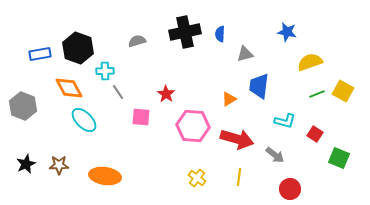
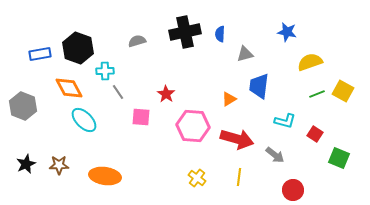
red circle: moved 3 px right, 1 px down
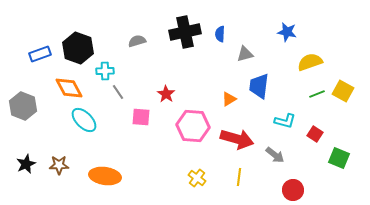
blue rectangle: rotated 10 degrees counterclockwise
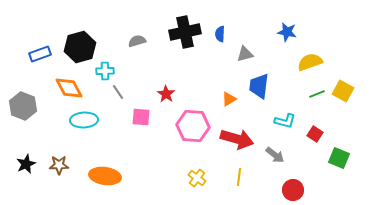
black hexagon: moved 2 px right, 1 px up; rotated 24 degrees clockwise
cyan ellipse: rotated 48 degrees counterclockwise
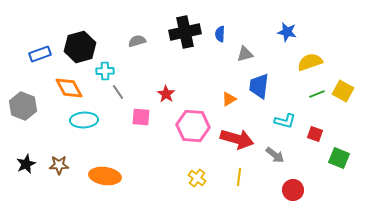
red square: rotated 14 degrees counterclockwise
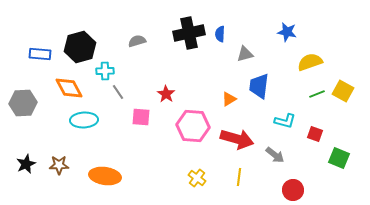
black cross: moved 4 px right, 1 px down
blue rectangle: rotated 25 degrees clockwise
gray hexagon: moved 3 px up; rotated 24 degrees counterclockwise
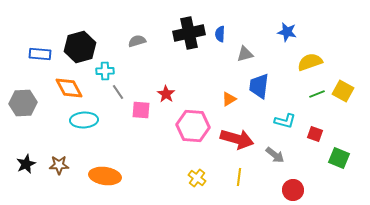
pink square: moved 7 px up
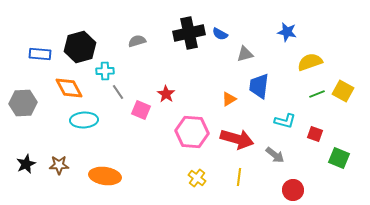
blue semicircle: rotated 63 degrees counterclockwise
pink square: rotated 18 degrees clockwise
pink hexagon: moved 1 px left, 6 px down
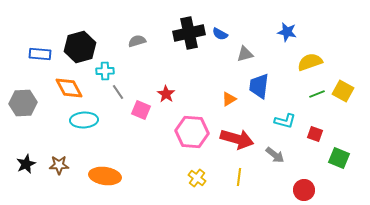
red circle: moved 11 px right
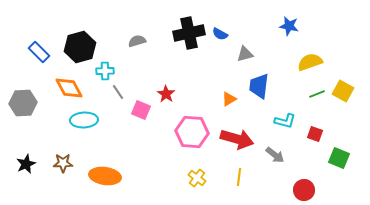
blue star: moved 2 px right, 6 px up
blue rectangle: moved 1 px left, 2 px up; rotated 40 degrees clockwise
brown star: moved 4 px right, 2 px up
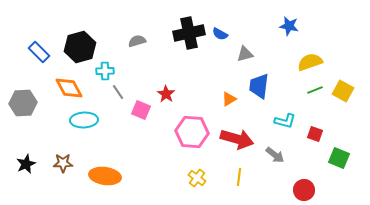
green line: moved 2 px left, 4 px up
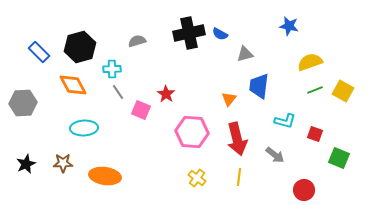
cyan cross: moved 7 px right, 2 px up
orange diamond: moved 4 px right, 3 px up
orange triangle: rotated 21 degrees counterclockwise
cyan ellipse: moved 8 px down
red arrow: rotated 60 degrees clockwise
